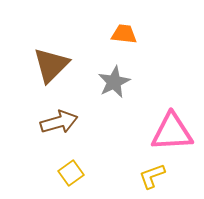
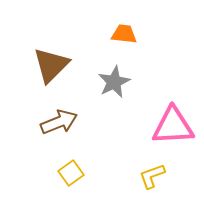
brown arrow: rotated 6 degrees counterclockwise
pink triangle: moved 1 px right, 6 px up
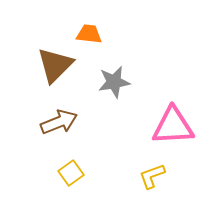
orange trapezoid: moved 35 px left
brown triangle: moved 4 px right
gray star: rotated 16 degrees clockwise
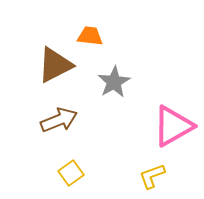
orange trapezoid: moved 1 px right, 2 px down
brown triangle: rotated 18 degrees clockwise
gray star: rotated 20 degrees counterclockwise
brown arrow: moved 2 px up
pink triangle: rotated 27 degrees counterclockwise
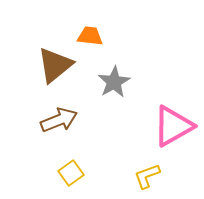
brown triangle: rotated 12 degrees counterclockwise
yellow L-shape: moved 5 px left
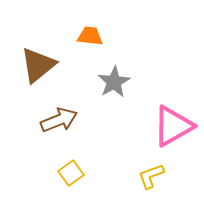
brown triangle: moved 17 px left
yellow L-shape: moved 4 px right
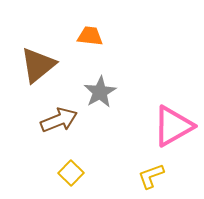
gray star: moved 14 px left, 10 px down
yellow square: rotated 10 degrees counterclockwise
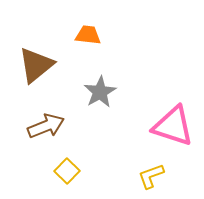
orange trapezoid: moved 2 px left, 1 px up
brown triangle: moved 2 px left
brown arrow: moved 13 px left, 6 px down
pink triangle: rotated 48 degrees clockwise
yellow square: moved 4 px left, 2 px up
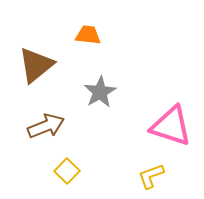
pink triangle: moved 2 px left
